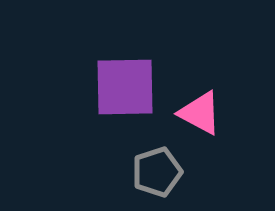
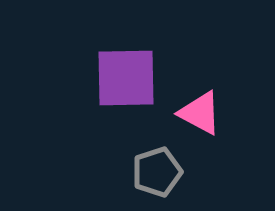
purple square: moved 1 px right, 9 px up
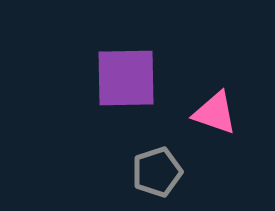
pink triangle: moved 15 px right; rotated 9 degrees counterclockwise
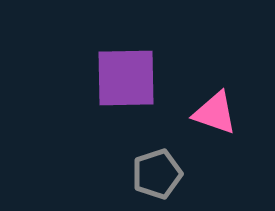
gray pentagon: moved 2 px down
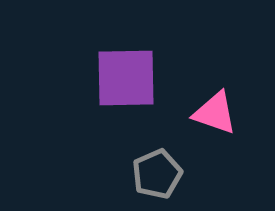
gray pentagon: rotated 6 degrees counterclockwise
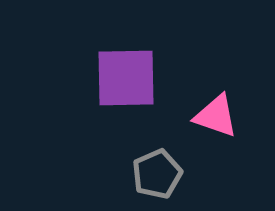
pink triangle: moved 1 px right, 3 px down
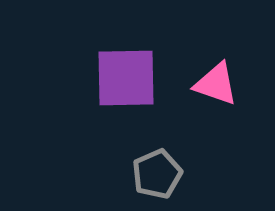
pink triangle: moved 32 px up
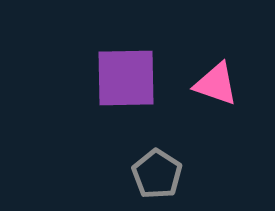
gray pentagon: rotated 15 degrees counterclockwise
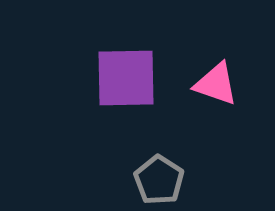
gray pentagon: moved 2 px right, 6 px down
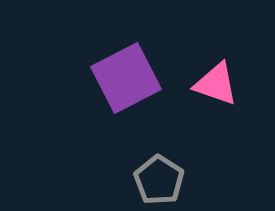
purple square: rotated 26 degrees counterclockwise
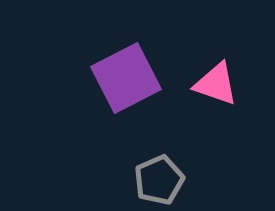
gray pentagon: rotated 15 degrees clockwise
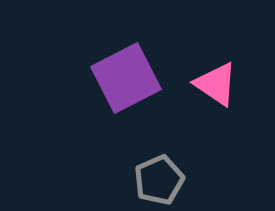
pink triangle: rotated 15 degrees clockwise
